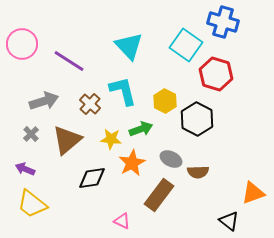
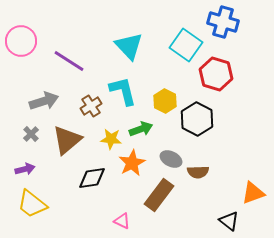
pink circle: moved 1 px left, 3 px up
brown cross: moved 1 px right, 2 px down; rotated 15 degrees clockwise
purple arrow: rotated 144 degrees clockwise
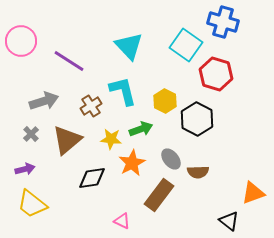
gray ellipse: rotated 25 degrees clockwise
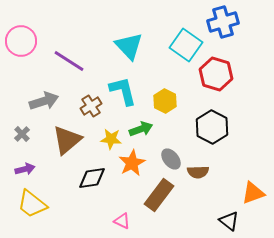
blue cross: rotated 32 degrees counterclockwise
black hexagon: moved 15 px right, 8 px down
gray cross: moved 9 px left
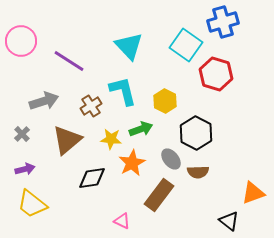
black hexagon: moved 16 px left, 6 px down
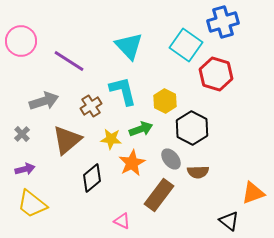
black hexagon: moved 4 px left, 5 px up
black diamond: rotated 32 degrees counterclockwise
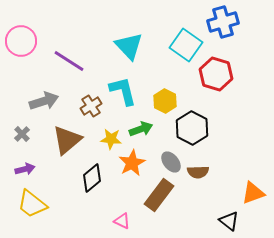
gray ellipse: moved 3 px down
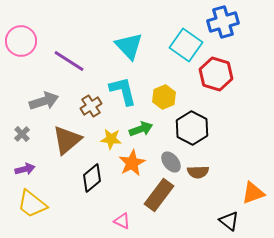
yellow hexagon: moved 1 px left, 4 px up; rotated 10 degrees clockwise
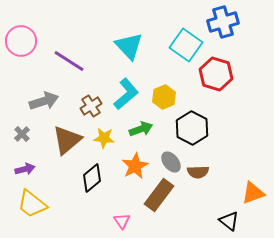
cyan L-shape: moved 3 px right, 3 px down; rotated 64 degrees clockwise
yellow star: moved 7 px left, 1 px up
orange star: moved 3 px right, 3 px down
pink triangle: rotated 30 degrees clockwise
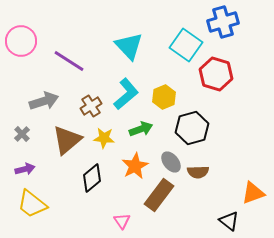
black hexagon: rotated 16 degrees clockwise
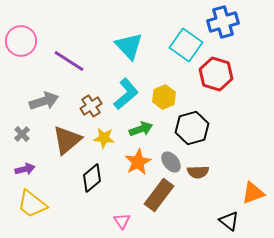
orange star: moved 3 px right, 4 px up
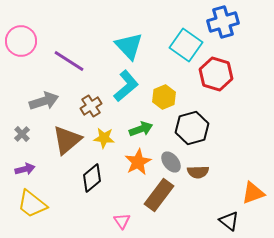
cyan L-shape: moved 8 px up
